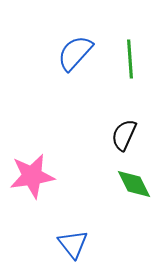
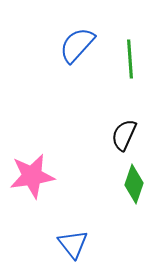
blue semicircle: moved 2 px right, 8 px up
green diamond: rotated 45 degrees clockwise
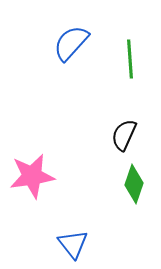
blue semicircle: moved 6 px left, 2 px up
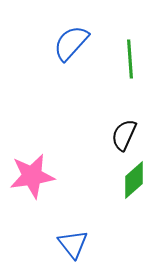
green diamond: moved 4 px up; rotated 30 degrees clockwise
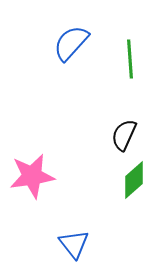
blue triangle: moved 1 px right
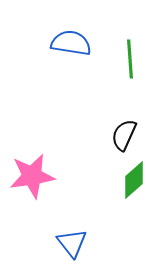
blue semicircle: rotated 57 degrees clockwise
blue triangle: moved 2 px left, 1 px up
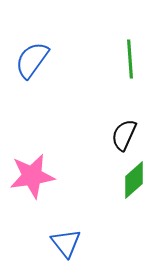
blue semicircle: moved 39 px left, 17 px down; rotated 63 degrees counterclockwise
blue triangle: moved 6 px left
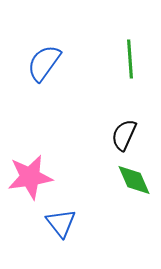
blue semicircle: moved 12 px right, 3 px down
pink star: moved 2 px left, 1 px down
green diamond: rotated 72 degrees counterclockwise
blue triangle: moved 5 px left, 20 px up
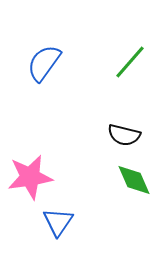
green line: moved 3 px down; rotated 45 degrees clockwise
black semicircle: rotated 100 degrees counterclockwise
blue triangle: moved 3 px left, 1 px up; rotated 12 degrees clockwise
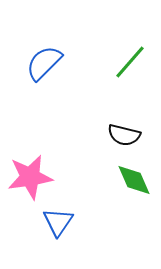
blue semicircle: rotated 9 degrees clockwise
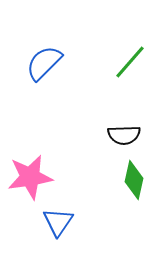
black semicircle: rotated 16 degrees counterclockwise
green diamond: rotated 36 degrees clockwise
